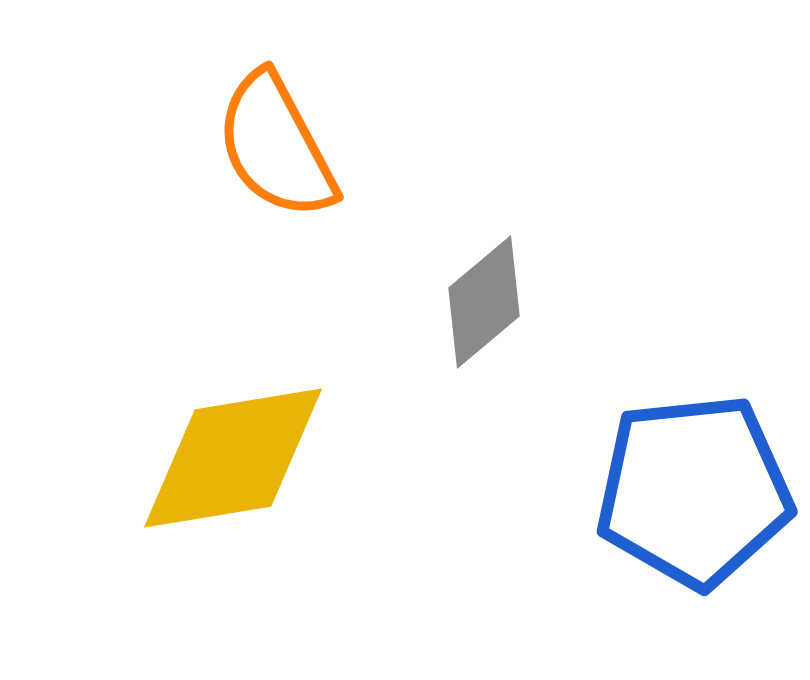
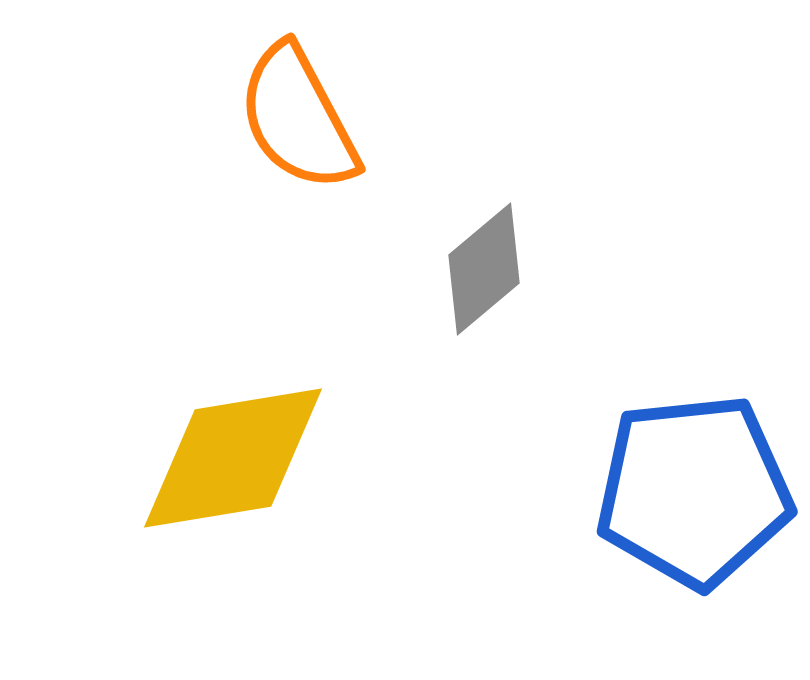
orange semicircle: moved 22 px right, 28 px up
gray diamond: moved 33 px up
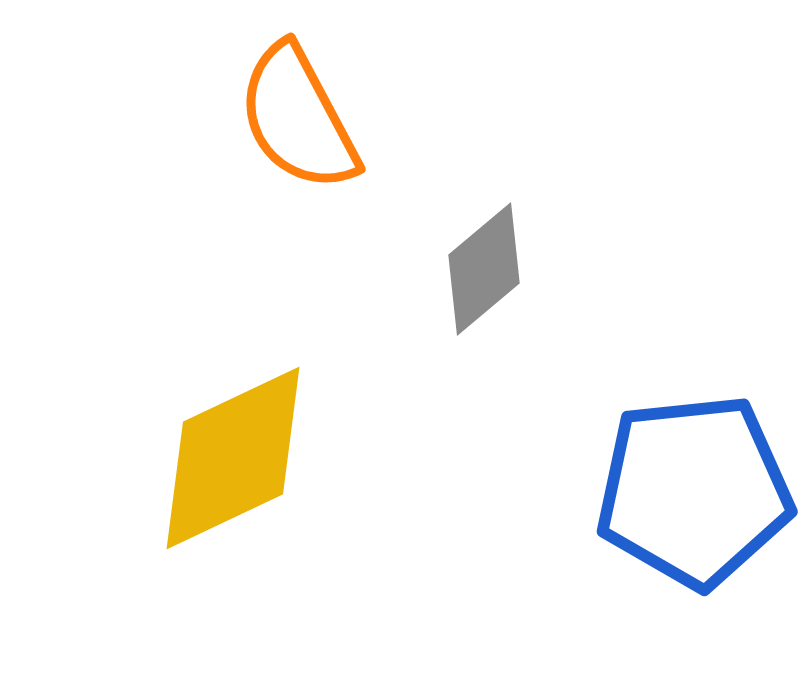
yellow diamond: rotated 16 degrees counterclockwise
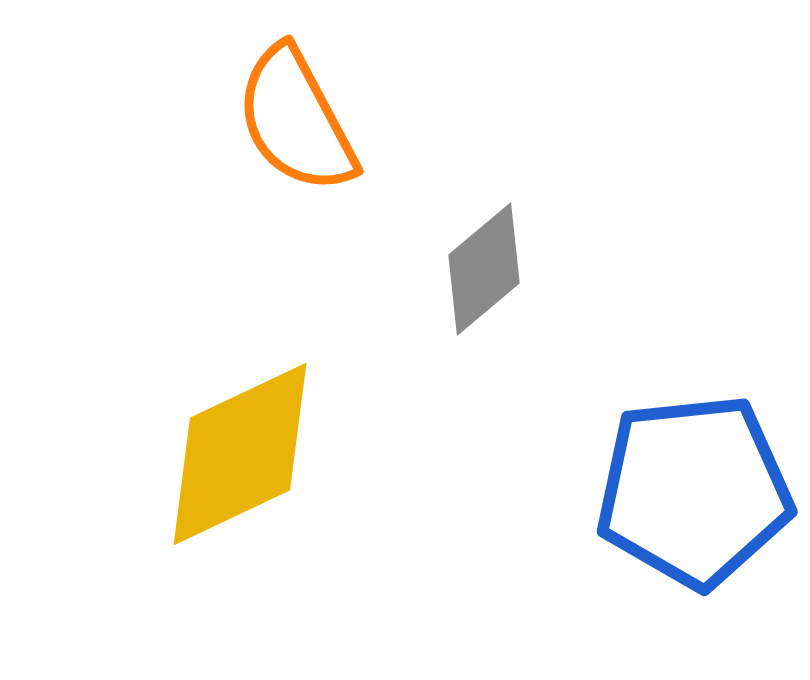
orange semicircle: moved 2 px left, 2 px down
yellow diamond: moved 7 px right, 4 px up
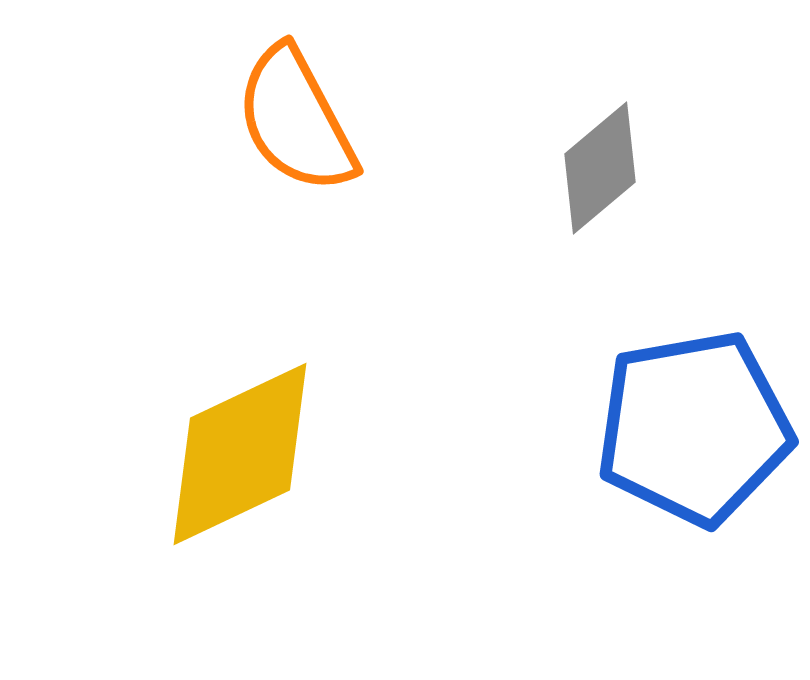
gray diamond: moved 116 px right, 101 px up
blue pentagon: moved 63 px up; rotated 4 degrees counterclockwise
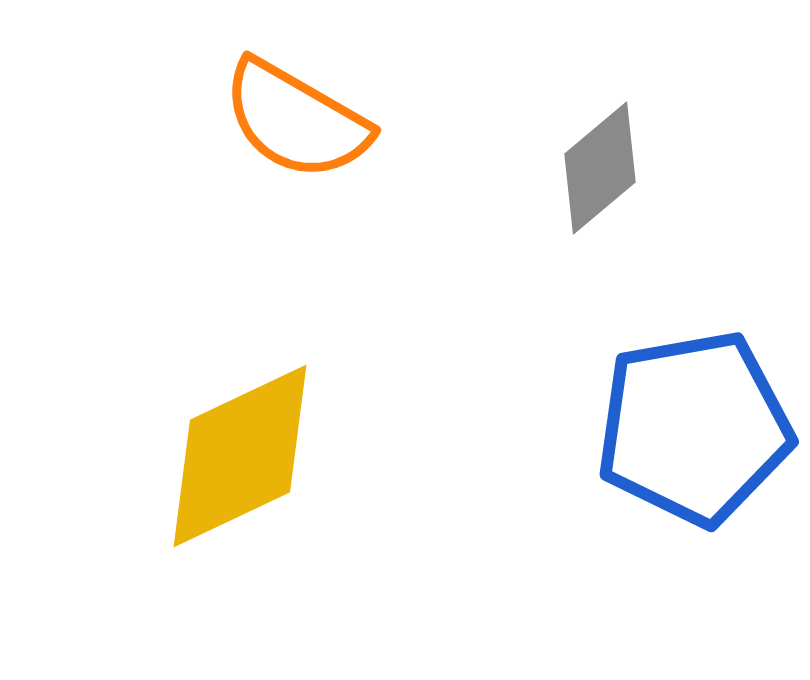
orange semicircle: rotated 32 degrees counterclockwise
yellow diamond: moved 2 px down
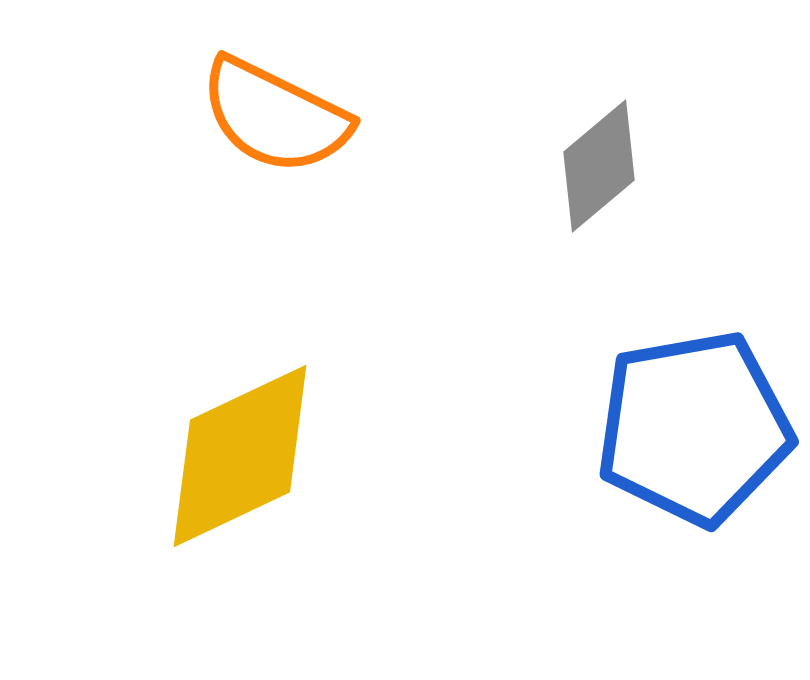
orange semicircle: moved 21 px left, 4 px up; rotated 4 degrees counterclockwise
gray diamond: moved 1 px left, 2 px up
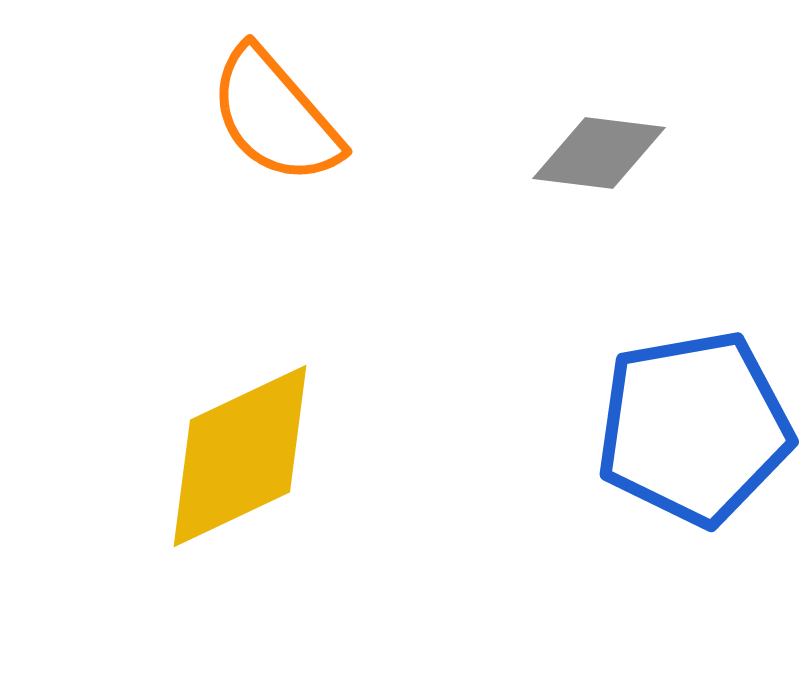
orange semicircle: rotated 23 degrees clockwise
gray diamond: moved 13 px up; rotated 47 degrees clockwise
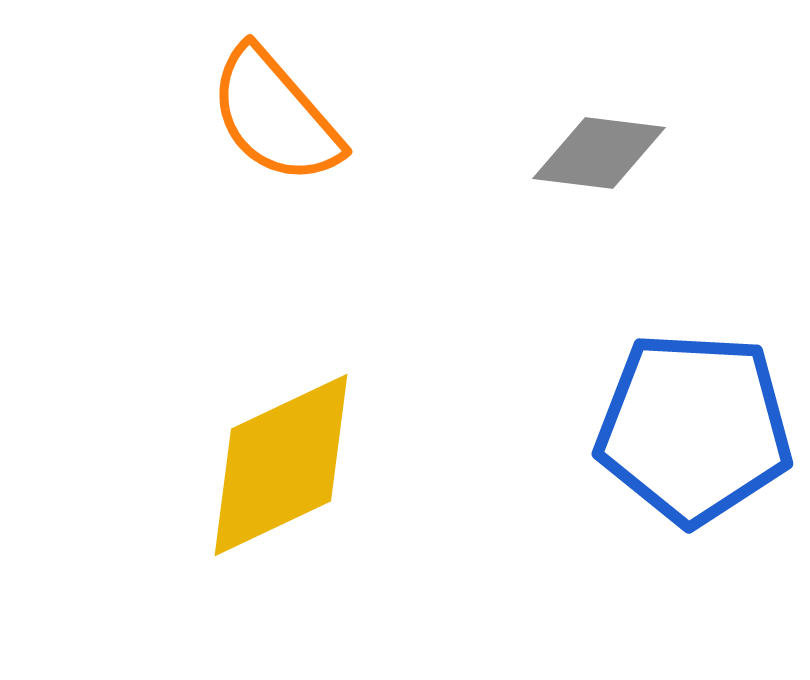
blue pentagon: rotated 13 degrees clockwise
yellow diamond: moved 41 px right, 9 px down
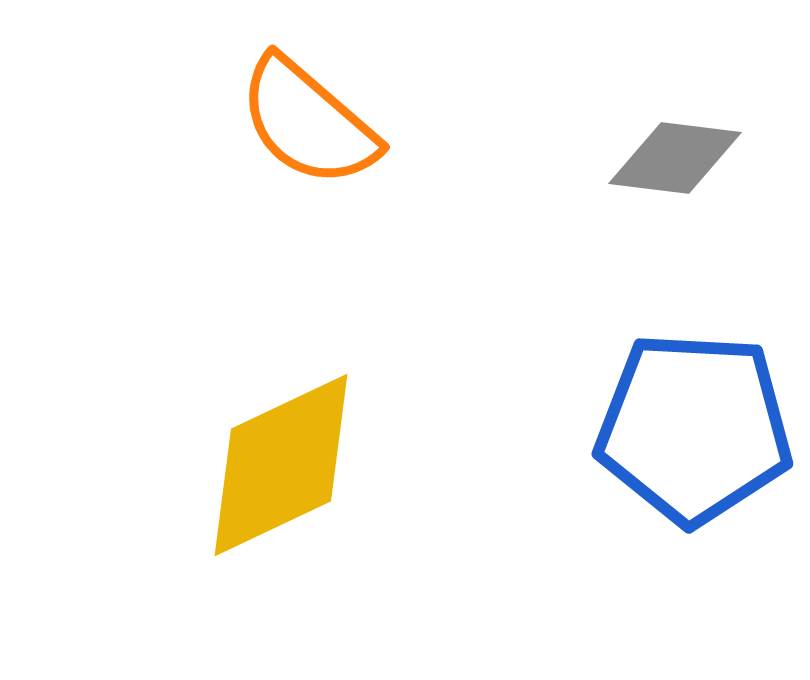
orange semicircle: moved 33 px right, 6 px down; rotated 8 degrees counterclockwise
gray diamond: moved 76 px right, 5 px down
